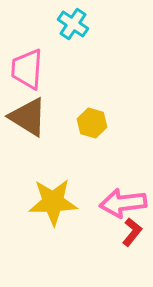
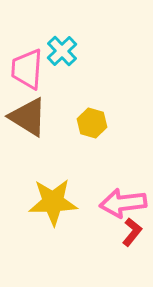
cyan cross: moved 11 px left, 27 px down; rotated 12 degrees clockwise
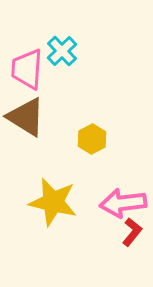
brown triangle: moved 2 px left
yellow hexagon: moved 16 px down; rotated 16 degrees clockwise
yellow star: rotated 15 degrees clockwise
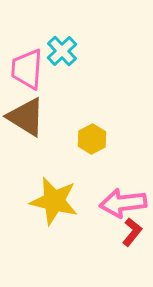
yellow star: moved 1 px right, 1 px up
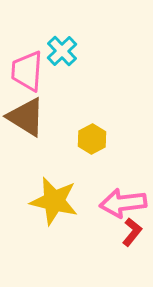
pink trapezoid: moved 2 px down
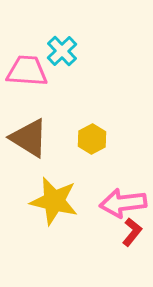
pink trapezoid: rotated 90 degrees clockwise
brown triangle: moved 3 px right, 21 px down
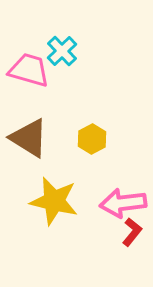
pink trapezoid: moved 2 px right, 1 px up; rotated 12 degrees clockwise
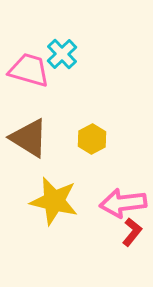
cyan cross: moved 3 px down
